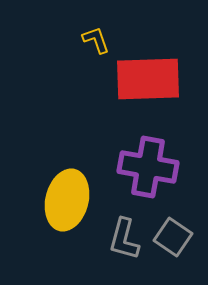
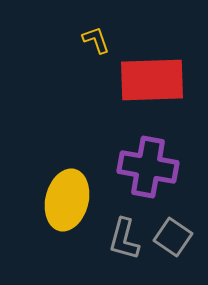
red rectangle: moved 4 px right, 1 px down
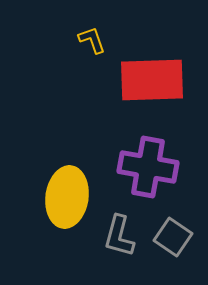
yellow L-shape: moved 4 px left
yellow ellipse: moved 3 px up; rotated 6 degrees counterclockwise
gray L-shape: moved 5 px left, 3 px up
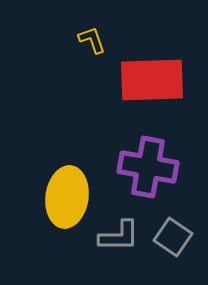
gray L-shape: rotated 105 degrees counterclockwise
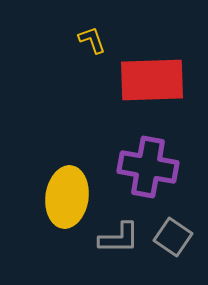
gray L-shape: moved 2 px down
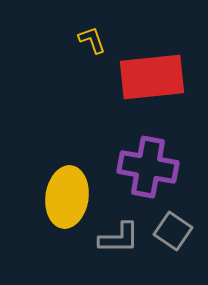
red rectangle: moved 3 px up; rotated 4 degrees counterclockwise
gray square: moved 6 px up
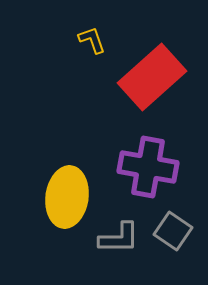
red rectangle: rotated 36 degrees counterclockwise
